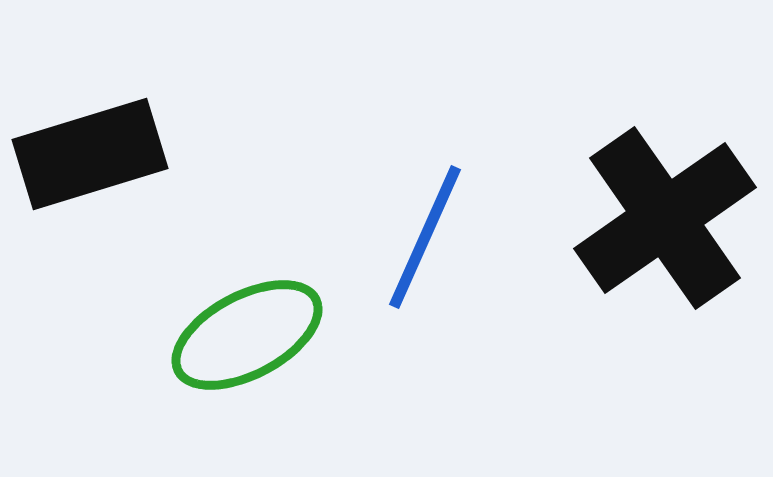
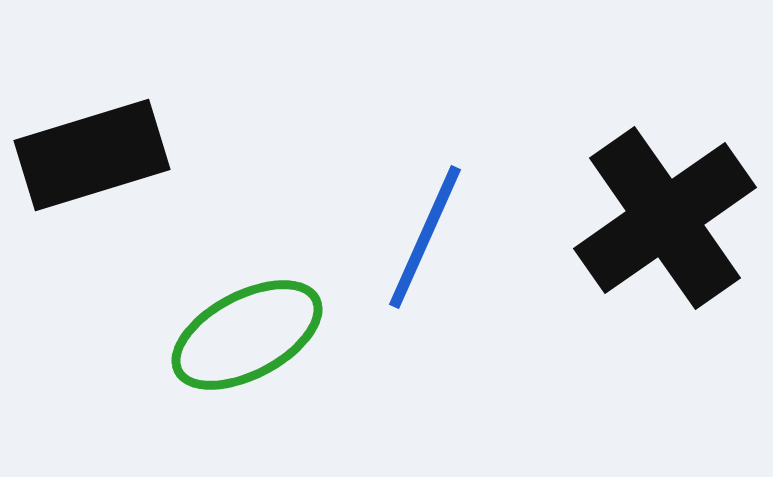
black rectangle: moved 2 px right, 1 px down
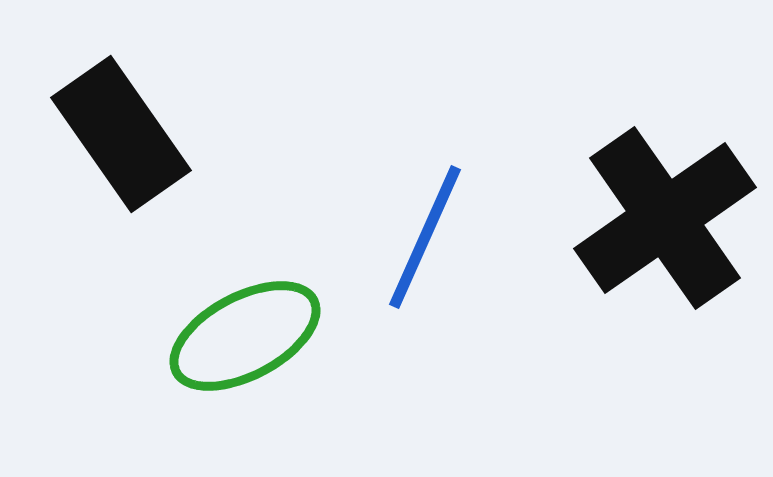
black rectangle: moved 29 px right, 21 px up; rotated 72 degrees clockwise
green ellipse: moved 2 px left, 1 px down
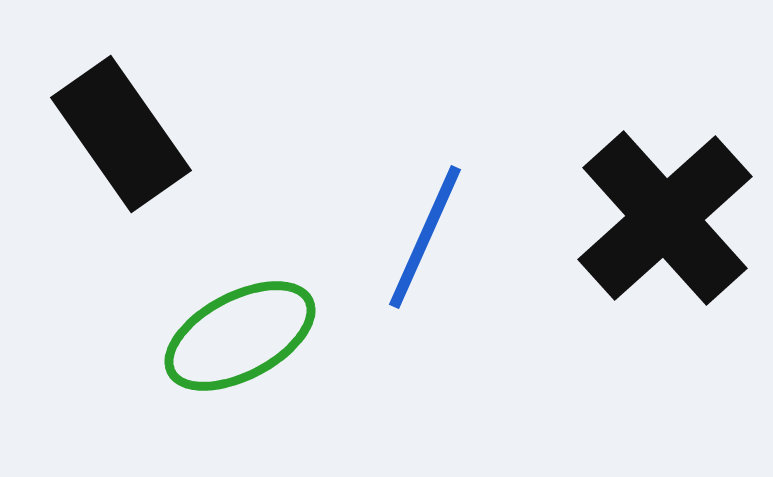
black cross: rotated 7 degrees counterclockwise
green ellipse: moved 5 px left
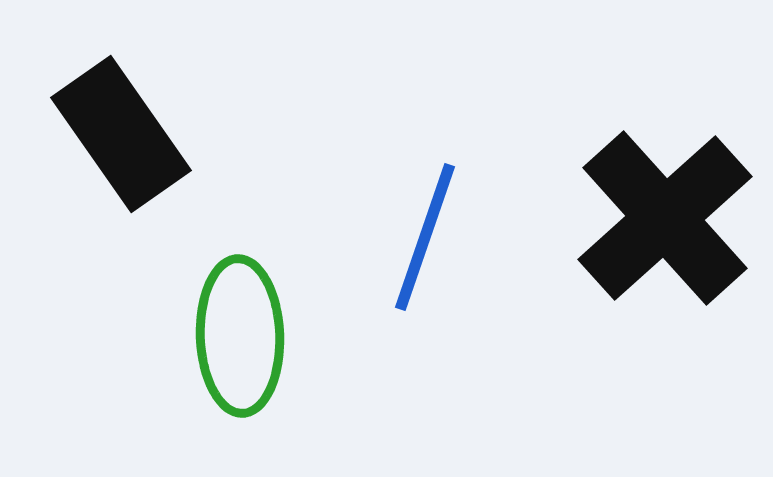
blue line: rotated 5 degrees counterclockwise
green ellipse: rotated 64 degrees counterclockwise
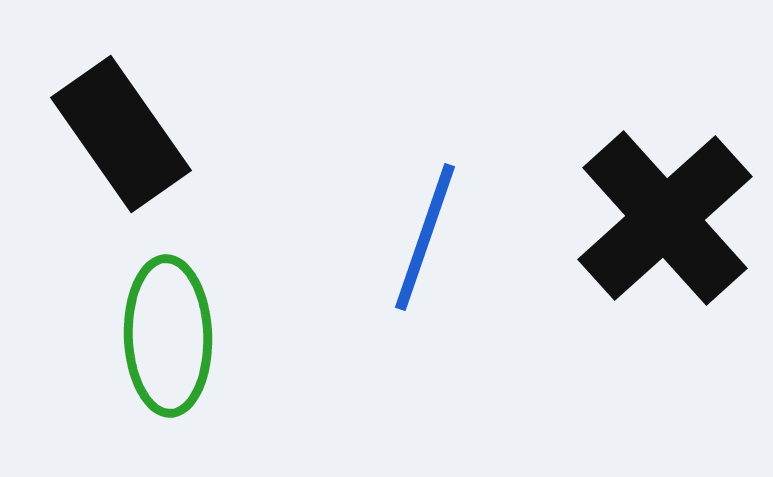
green ellipse: moved 72 px left
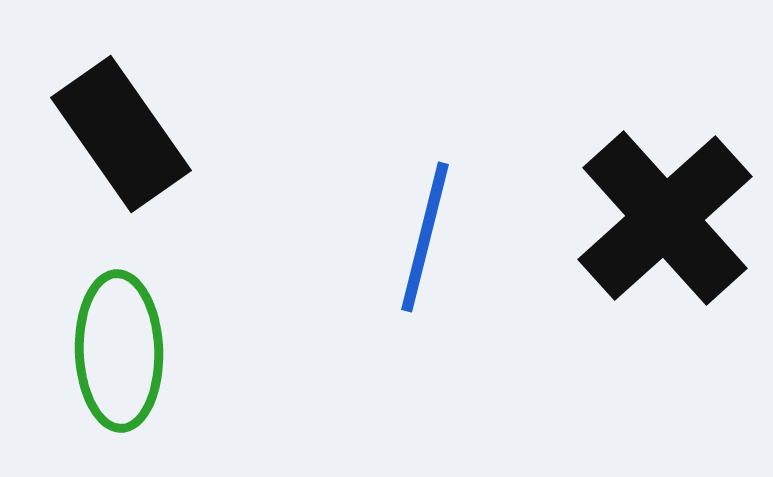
blue line: rotated 5 degrees counterclockwise
green ellipse: moved 49 px left, 15 px down
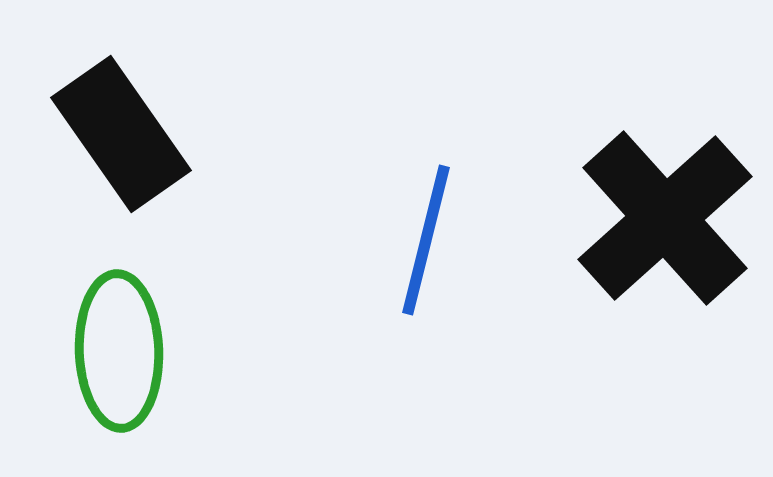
blue line: moved 1 px right, 3 px down
